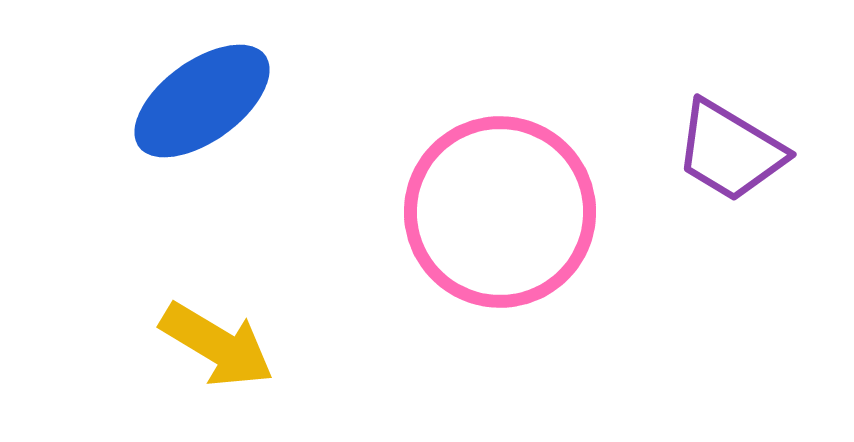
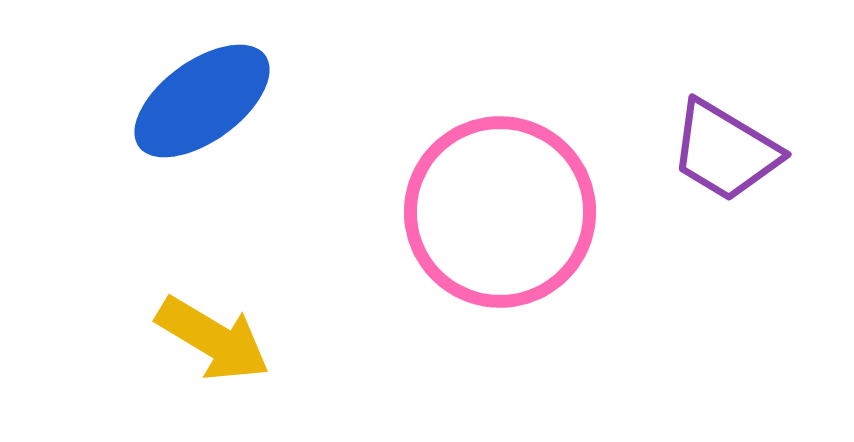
purple trapezoid: moved 5 px left
yellow arrow: moved 4 px left, 6 px up
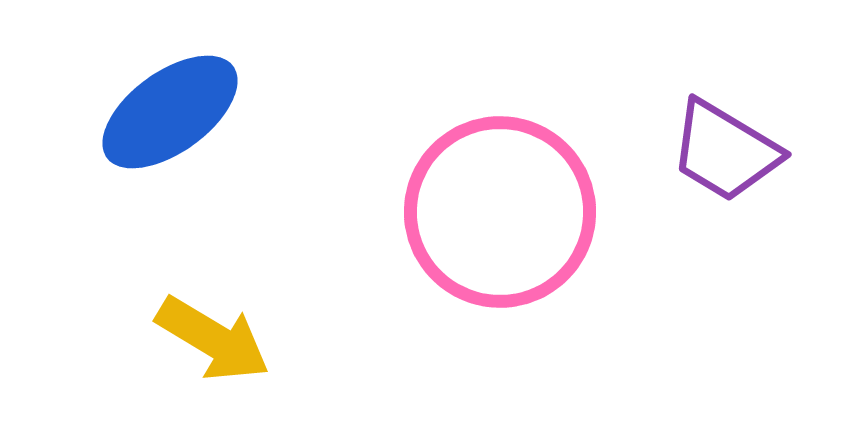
blue ellipse: moved 32 px left, 11 px down
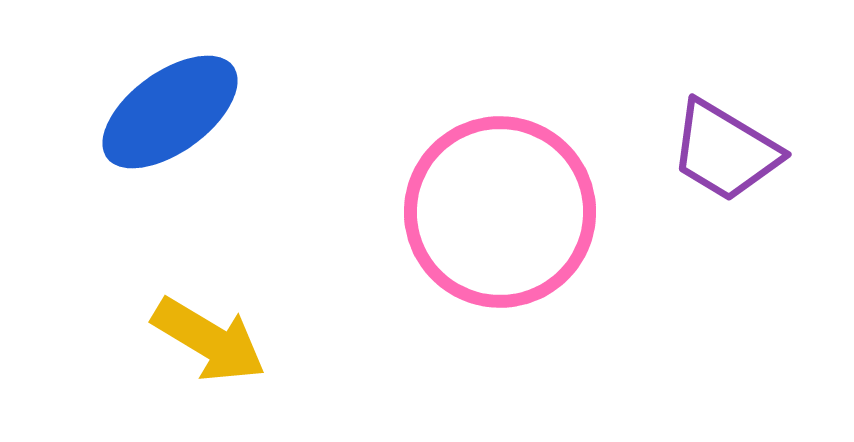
yellow arrow: moved 4 px left, 1 px down
